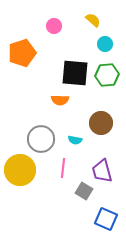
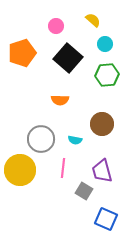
pink circle: moved 2 px right
black square: moved 7 px left, 15 px up; rotated 36 degrees clockwise
brown circle: moved 1 px right, 1 px down
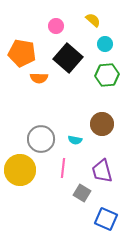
orange pentagon: rotated 28 degrees clockwise
orange semicircle: moved 21 px left, 22 px up
gray square: moved 2 px left, 2 px down
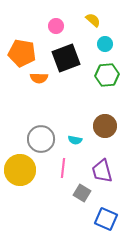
black square: moved 2 px left; rotated 28 degrees clockwise
brown circle: moved 3 px right, 2 px down
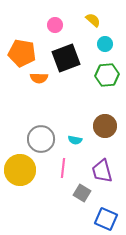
pink circle: moved 1 px left, 1 px up
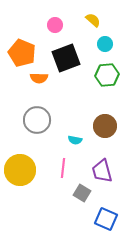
orange pentagon: rotated 12 degrees clockwise
gray circle: moved 4 px left, 19 px up
